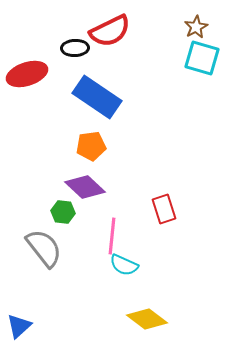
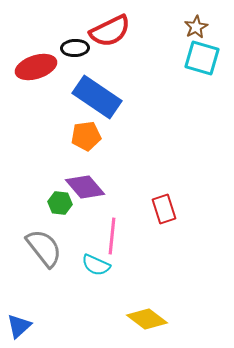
red ellipse: moved 9 px right, 7 px up
orange pentagon: moved 5 px left, 10 px up
purple diamond: rotated 6 degrees clockwise
green hexagon: moved 3 px left, 9 px up
cyan semicircle: moved 28 px left
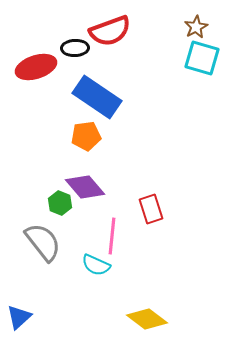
red semicircle: rotated 6 degrees clockwise
green hexagon: rotated 15 degrees clockwise
red rectangle: moved 13 px left
gray semicircle: moved 1 px left, 6 px up
blue triangle: moved 9 px up
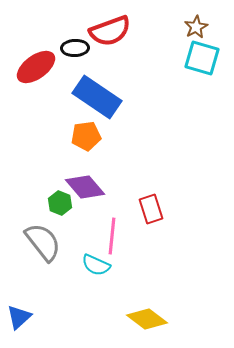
red ellipse: rotated 18 degrees counterclockwise
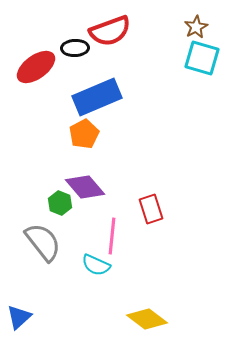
blue rectangle: rotated 57 degrees counterclockwise
orange pentagon: moved 2 px left, 2 px up; rotated 20 degrees counterclockwise
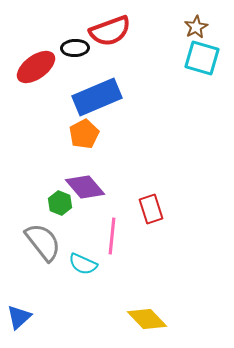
cyan semicircle: moved 13 px left, 1 px up
yellow diamond: rotated 9 degrees clockwise
